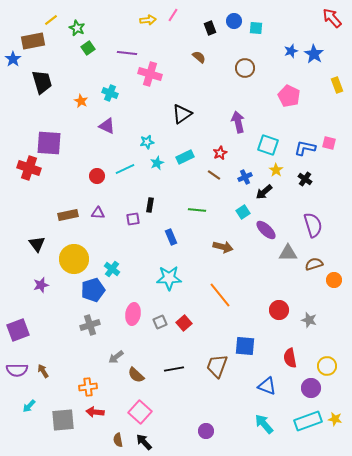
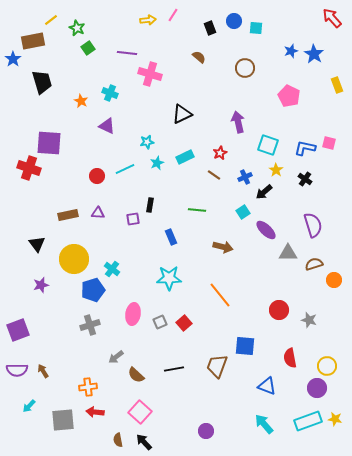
black triangle at (182, 114): rotated 10 degrees clockwise
purple circle at (311, 388): moved 6 px right
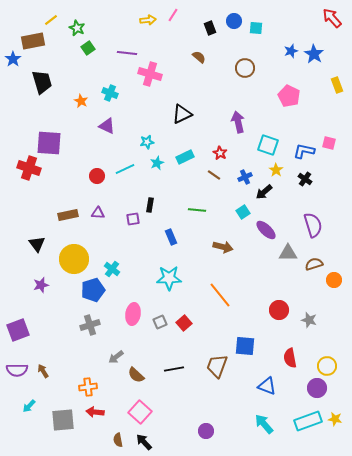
blue L-shape at (305, 148): moved 1 px left, 3 px down
red star at (220, 153): rotated 16 degrees counterclockwise
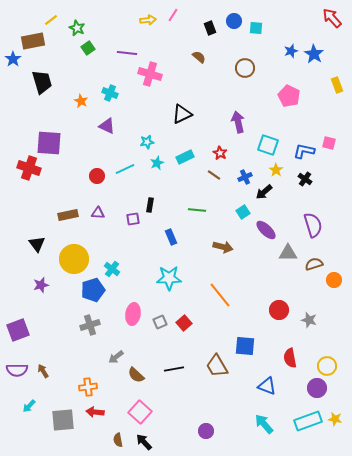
brown trapezoid at (217, 366): rotated 50 degrees counterclockwise
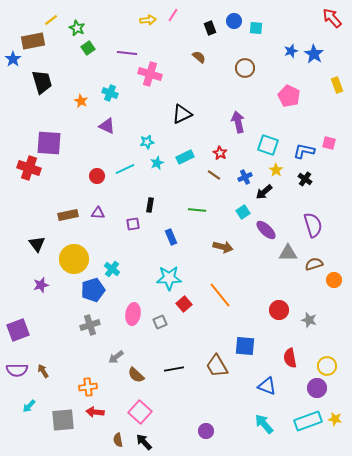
purple square at (133, 219): moved 5 px down
red square at (184, 323): moved 19 px up
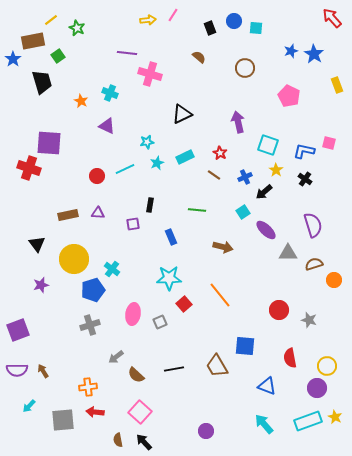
green square at (88, 48): moved 30 px left, 8 px down
yellow star at (335, 419): moved 2 px up; rotated 16 degrees clockwise
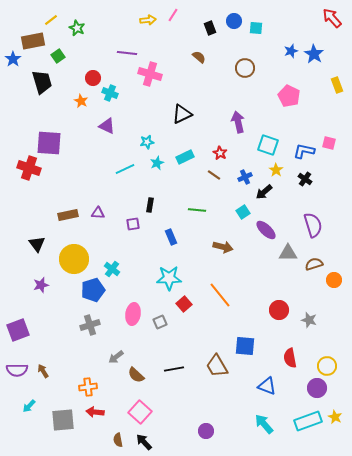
red circle at (97, 176): moved 4 px left, 98 px up
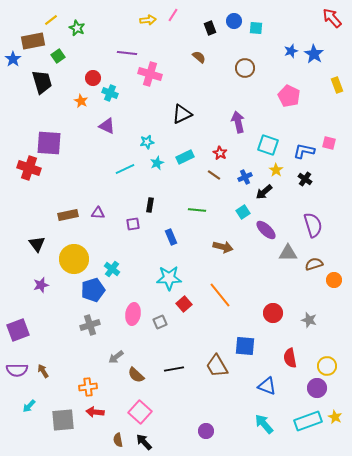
red circle at (279, 310): moved 6 px left, 3 px down
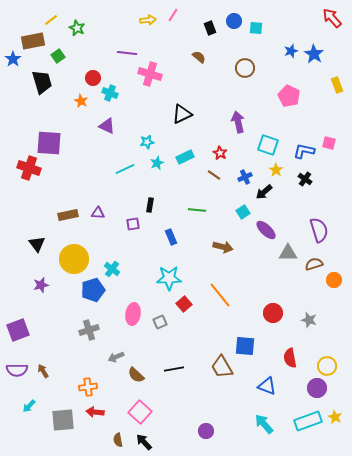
purple semicircle at (313, 225): moved 6 px right, 5 px down
gray cross at (90, 325): moved 1 px left, 5 px down
gray arrow at (116, 357): rotated 14 degrees clockwise
brown trapezoid at (217, 366): moved 5 px right, 1 px down
